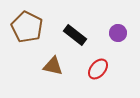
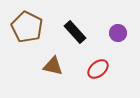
black rectangle: moved 3 px up; rotated 10 degrees clockwise
red ellipse: rotated 10 degrees clockwise
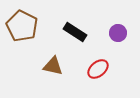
brown pentagon: moved 5 px left, 1 px up
black rectangle: rotated 15 degrees counterclockwise
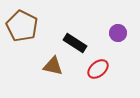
black rectangle: moved 11 px down
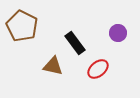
black rectangle: rotated 20 degrees clockwise
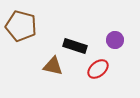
brown pentagon: moved 1 px left; rotated 12 degrees counterclockwise
purple circle: moved 3 px left, 7 px down
black rectangle: moved 3 px down; rotated 35 degrees counterclockwise
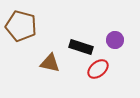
black rectangle: moved 6 px right, 1 px down
brown triangle: moved 3 px left, 3 px up
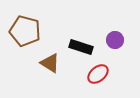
brown pentagon: moved 4 px right, 5 px down
brown triangle: rotated 20 degrees clockwise
red ellipse: moved 5 px down
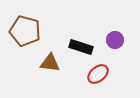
brown triangle: rotated 25 degrees counterclockwise
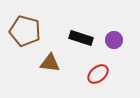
purple circle: moved 1 px left
black rectangle: moved 9 px up
